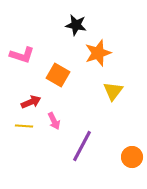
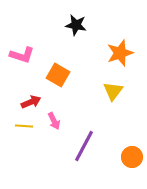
orange star: moved 22 px right
purple line: moved 2 px right
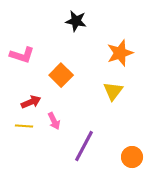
black star: moved 4 px up
orange square: moved 3 px right; rotated 15 degrees clockwise
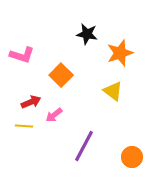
black star: moved 11 px right, 13 px down
yellow triangle: rotated 30 degrees counterclockwise
pink arrow: moved 6 px up; rotated 78 degrees clockwise
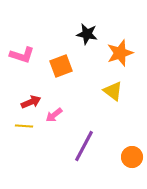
orange square: moved 9 px up; rotated 25 degrees clockwise
